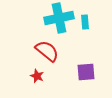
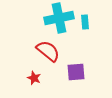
red semicircle: moved 1 px right
purple square: moved 10 px left
red star: moved 3 px left, 2 px down
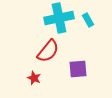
cyan rectangle: moved 3 px right, 2 px up; rotated 24 degrees counterclockwise
red semicircle: rotated 90 degrees clockwise
purple square: moved 2 px right, 3 px up
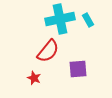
cyan cross: moved 1 px right, 1 px down
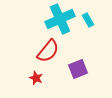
cyan cross: rotated 12 degrees counterclockwise
purple square: rotated 18 degrees counterclockwise
red star: moved 2 px right
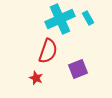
cyan rectangle: moved 2 px up
red semicircle: rotated 20 degrees counterclockwise
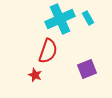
purple square: moved 9 px right
red star: moved 1 px left, 3 px up
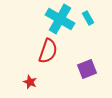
cyan cross: rotated 36 degrees counterclockwise
red star: moved 5 px left, 7 px down
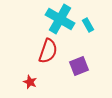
cyan rectangle: moved 7 px down
purple square: moved 8 px left, 3 px up
